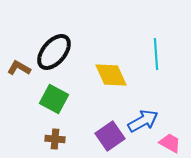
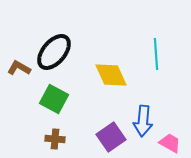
blue arrow: rotated 124 degrees clockwise
purple square: moved 1 px right, 1 px down
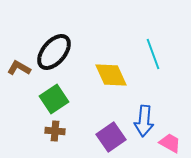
cyan line: moved 3 px left; rotated 16 degrees counterclockwise
green square: rotated 28 degrees clockwise
blue arrow: moved 1 px right
brown cross: moved 8 px up
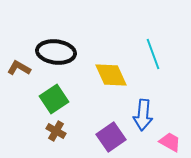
black ellipse: moved 2 px right; rotated 57 degrees clockwise
blue arrow: moved 1 px left, 6 px up
brown cross: moved 1 px right; rotated 24 degrees clockwise
pink trapezoid: moved 1 px up
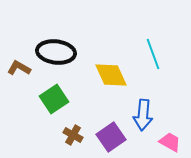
brown cross: moved 17 px right, 4 px down
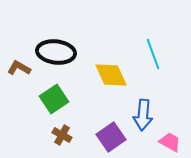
brown cross: moved 11 px left
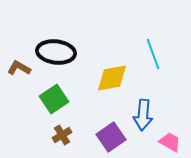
yellow diamond: moved 1 px right, 3 px down; rotated 76 degrees counterclockwise
brown cross: rotated 30 degrees clockwise
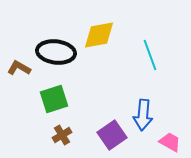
cyan line: moved 3 px left, 1 px down
yellow diamond: moved 13 px left, 43 px up
green square: rotated 16 degrees clockwise
purple square: moved 1 px right, 2 px up
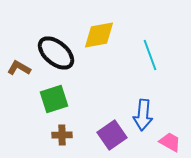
black ellipse: moved 1 px down; rotated 33 degrees clockwise
brown cross: rotated 30 degrees clockwise
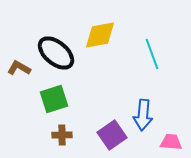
yellow diamond: moved 1 px right
cyan line: moved 2 px right, 1 px up
pink trapezoid: moved 1 px right; rotated 25 degrees counterclockwise
